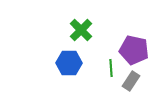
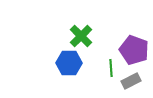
green cross: moved 6 px down
purple pentagon: rotated 8 degrees clockwise
gray rectangle: rotated 30 degrees clockwise
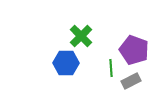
blue hexagon: moved 3 px left
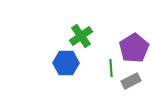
green cross: rotated 10 degrees clockwise
purple pentagon: moved 2 px up; rotated 20 degrees clockwise
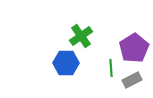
gray rectangle: moved 1 px right, 1 px up
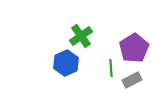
blue hexagon: rotated 25 degrees counterclockwise
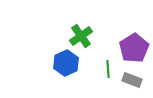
green line: moved 3 px left, 1 px down
gray rectangle: rotated 48 degrees clockwise
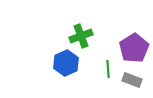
green cross: rotated 15 degrees clockwise
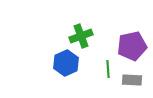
purple pentagon: moved 2 px left, 2 px up; rotated 20 degrees clockwise
gray rectangle: rotated 18 degrees counterclockwise
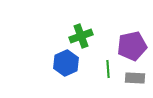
gray rectangle: moved 3 px right, 2 px up
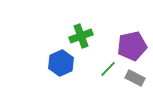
blue hexagon: moved 5 px left
green line: rotated 48 degrees clockwise
gray rectangle: rotated 24 degrees clockwise
